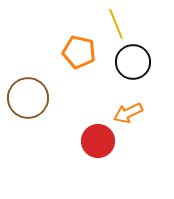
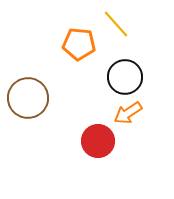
yellow line: rotated 20 degrees counterclockwise
orange pentagon: moved 8 px up; rotated 8 degrees counterclockwise
black circle: moved 8 px left, 15 px down
orange arrow: rotated 8 degrees counterclockwise
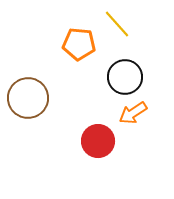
yellow line: moved 1 px right
orange arrow: moved 5 px right
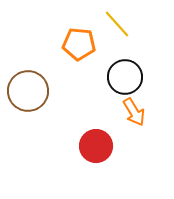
brown circle: moved 7 px up
orange arrow: moved 1 px right, 1 px up; rotated 88 degrees counterclockwise
red circle: moved 2 px left, 5 px down
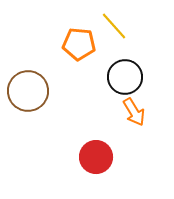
yellow line: moved 3 px left, 2 px down
red circle: moved 11 px down
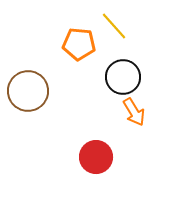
black circle: moved 2 px left
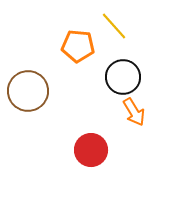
orange pentagon: moved 1 px left, 2 px down
red circle: moved 5 px left, 7 px up
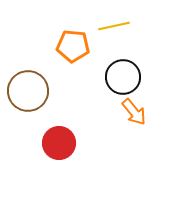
yellow line: rotated 60 degrees counterclockwise
orange pentagon: moved 5 px left
orange arrow: rotated 8 degrees counterclockwise
red circle: moved 32 px left, 7 px up
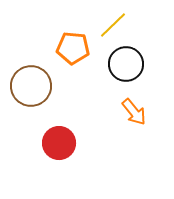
yellow line: moved 1 px left, 1 px up; rotated 32 degrees counterclockwise
orange pentagon: moved 2 px down
black circle: moved 3 px right, 13 px up
brown circle: moved 3 px right, 5 px up
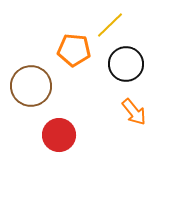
yellow line: moved 3 px left
orange pentagon: moved 1 px right, 2 px down
red circle: moved 8 px up
